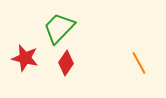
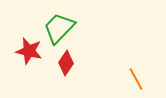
red star: moved 4 px right, 7 px up
orange line: moved 3 px left, 16 px down
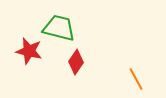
green trapezoid: rotated 60 degrees clockwise
red diamond: moved 10 px right, 1 px up
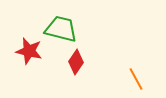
green trapezoid: moved 2 px right, 1 px down
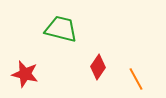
red star: moved 4 px left, 23 px down
red diamond: moved 22 px right, 5 px down
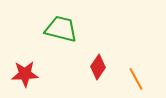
red star: rotated 16 degrees counterclockwise
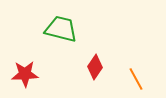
red diamond: moved 3 px left
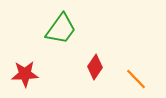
green trapezoid: rotated 112 degrees clockwise
orange line: rotated 15 degrees counterclockwise
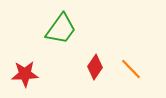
orange line: moved 5 px left, 10 px up
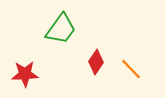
red diamond: moved 1 px right, 5 px up
